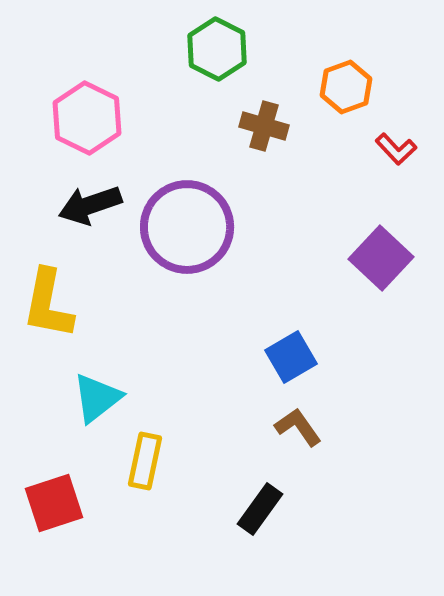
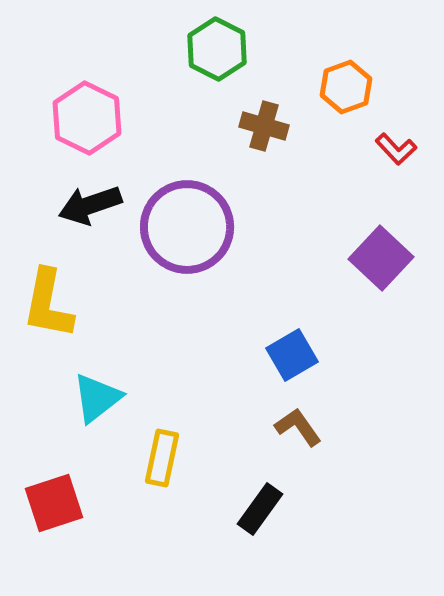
blue square: moved 1 px right, 2 px up
yellow rectangle: moved 17 px right, 3 px up
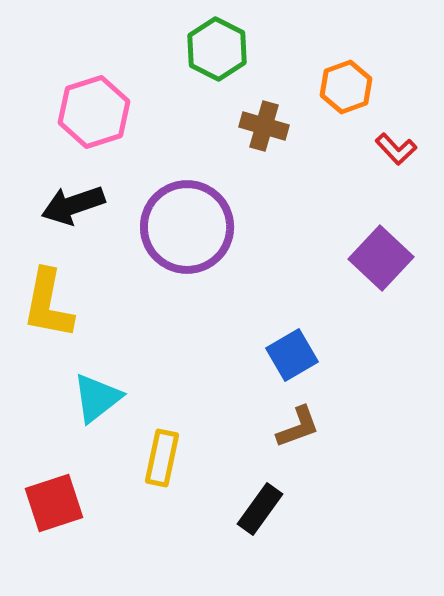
pink hexagon: moved 7 px right, 6 px up; rotated 16 degrees clockwise
black arrow: moved 17 px left
brown L-shape: rotated 105 degrees clockwise
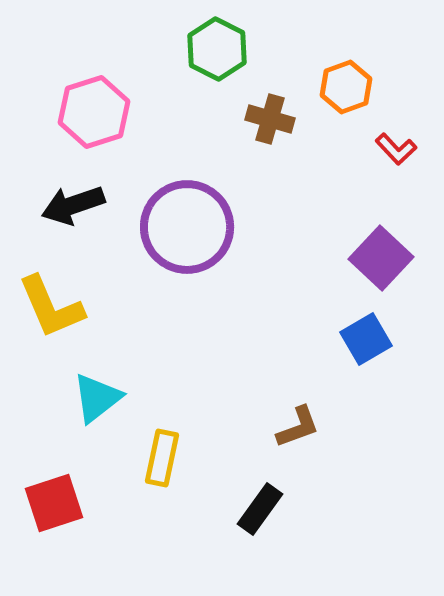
brown cross: moved 6 px right, 7 px up
yellow L-shape: moved 3 px right, 3 px down; rotated 34 degrees counterclockwise
blue square: moved 74 px right, 16 px up
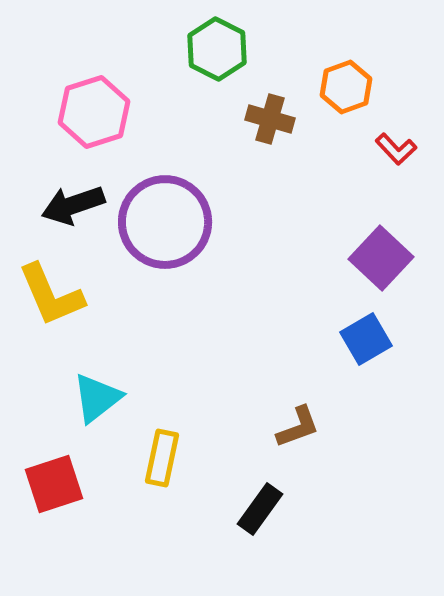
purple circle: moved 22 px left, 5 px up
yellow L-shape: moved 12 px up
red square: moved 19 px up
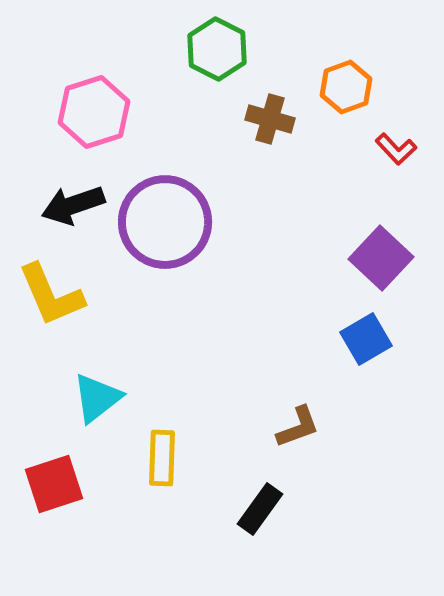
yellow rectangle: rotated 10 degrees counterclockwise
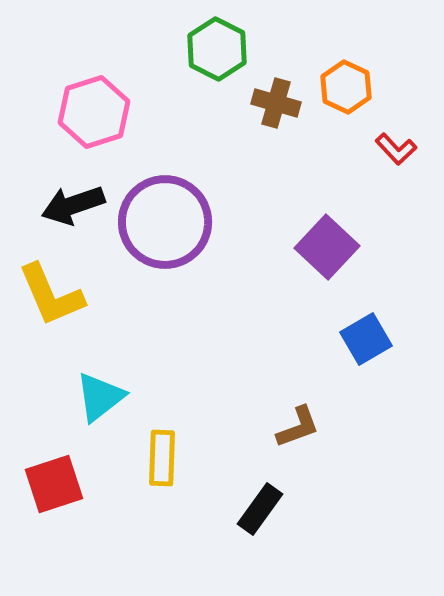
orange hexagon: rotated 15 degrees counterclockwise
brown cross: moved 6 px right, 16 px up
purple square: moved 54 px left, 11 px up
cyan triangle: moved 3 px right, 1 px up
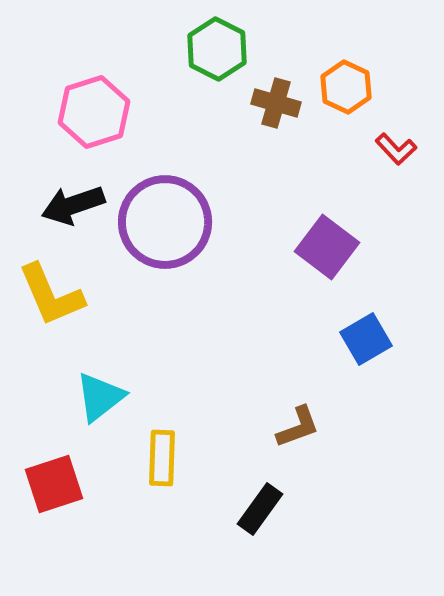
purple square: rotated 6 degrees counterclockwise
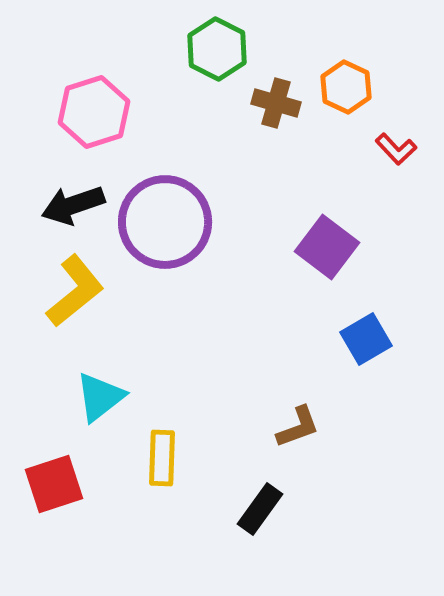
yellow L-shape: moved 24 px right, 4 px up; rotated 106 degrees counterclockwise
